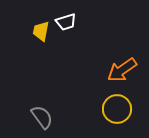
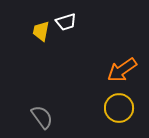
yellow circle: moved 2 px right, 1 px up
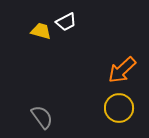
white trapezoid: rotated 10 degrees counterclockwise
yellow trapezoid: rotated 95 degrees clockwise
orange arrow: rotated 8 degrees counterclockwise
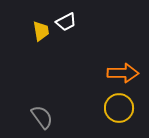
yellow trapezoid: rotated 65 degrees clockwise
orange arrow: moved 1 px right, 3 px down; rotated 136 degrees counterclockwise
